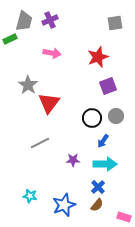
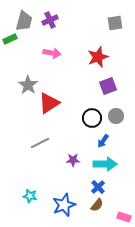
red triangle: rotated 20 degrees clockwise
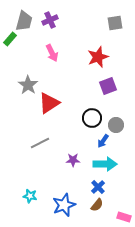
green rectangle: rotated 24 degrees counterclockwise
pink arrow: rotated 54 degrees clockwise
gray circle: moved 9 px down
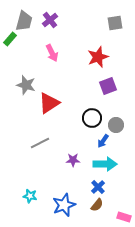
purple cross: rotated 14 degrees counterclockwise
gray star: moved 2 px left; rotated 18 degrees counterclockwise
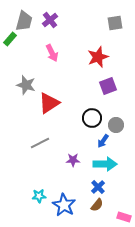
cyan star: moved 9 px right; rotated 16 degrees counterclockwise
blue star: rotated 20 degrees counterclockwise
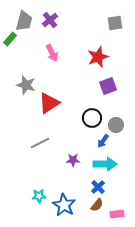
pink rectangle: moved 7 px left, 3 px up; rotated 24 degrees counterclockwise
